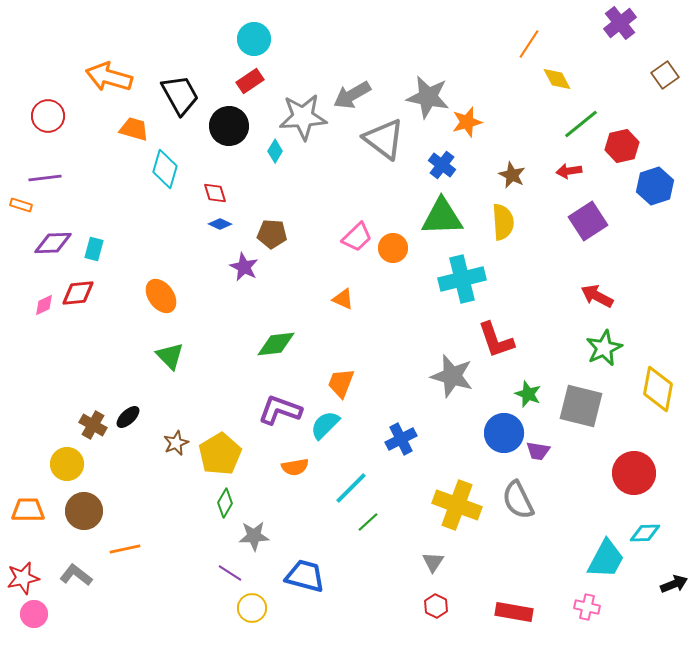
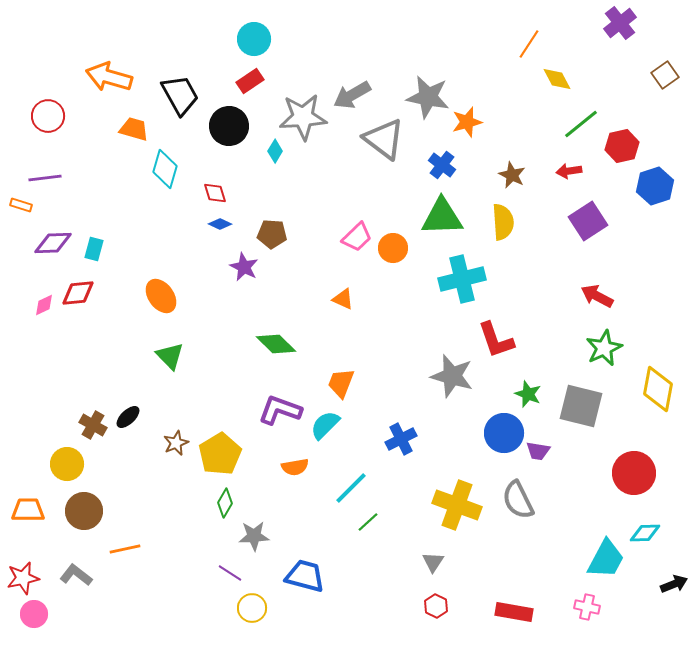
green diamond at (276, 344): rotated 51 degrees clockwise
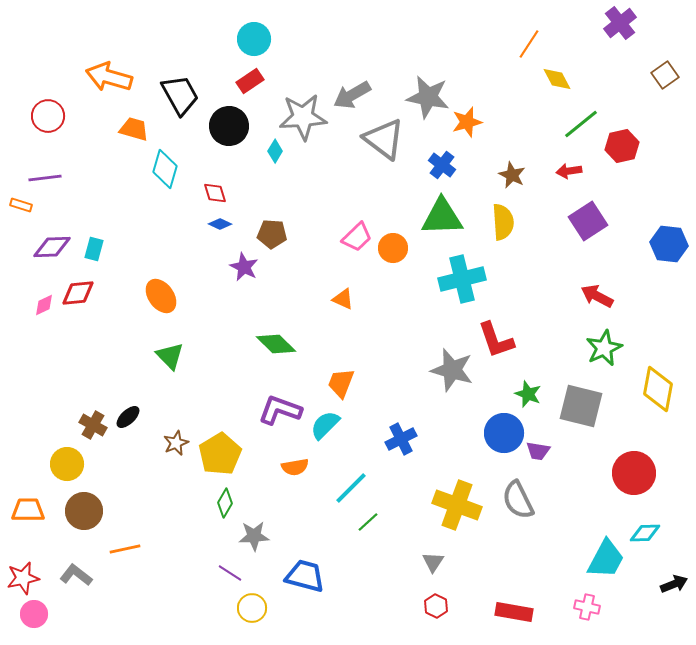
blue hexagon at (655, 186): moved 14 px right, 58 px down; rotated 24 degrees clockwise
purple diamond at (53, 243): moved 1 px left, 4 px down
gray star at (452, 376): moved 6 px up
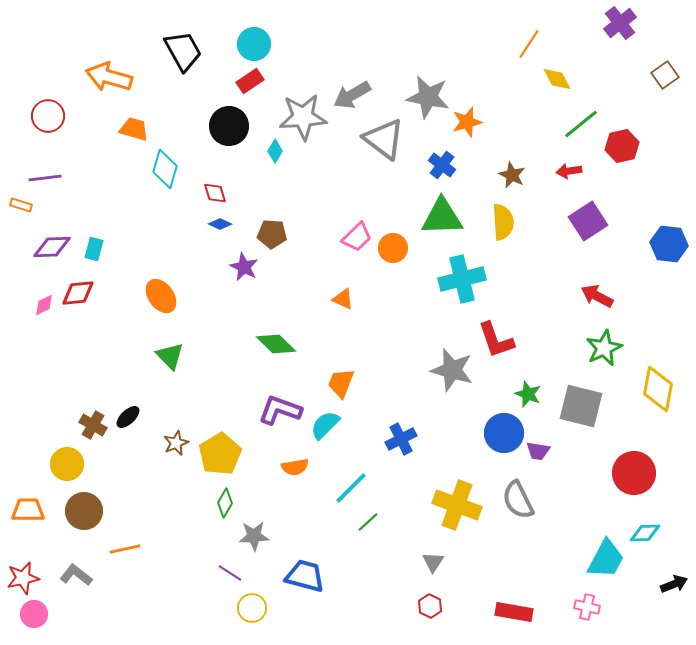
cyan circle at (254, 39): moved 5 px down
black trapezoid at (180, 95): moved 3 px right, 44 px up
red hexagon at (436, 606): moved 6 px left
